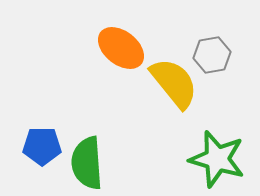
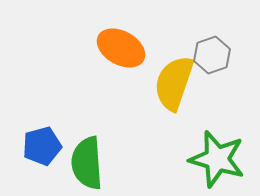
orange ellipse: rotated 9 degrees counterclockwise
gray hexagon: rotated 9 degrees counterclockwise
yellow semicircle: rotated 122 degrees counterclockwise
blue pentagon: rotated 15 degrees counterclockwise
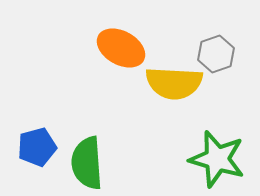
gray hexagon: moved 4 px right, 1 px up
yellow semicircle: rotated 106 degrees counterclockwise
blue pentagon: moved 5 px left, 1 px down
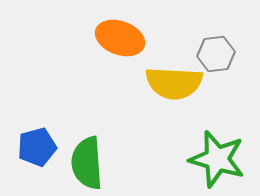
orange ellipse: moved 1 px left, 10 px up; rotated 9 degrees counterclockwise
gray hexagon: rotated 12 degrees clockwise
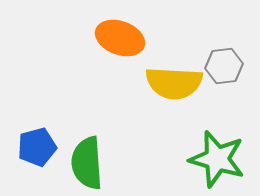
gray hexagon: moved 8 px right, 12 px down
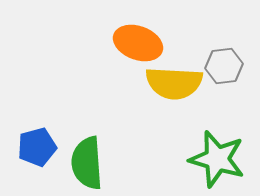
orange ellipse: moved 18 px right, 5 px down
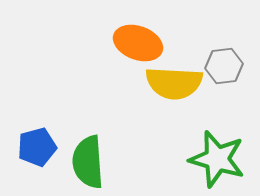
green semicircle: moved 1 px right, 1 px up
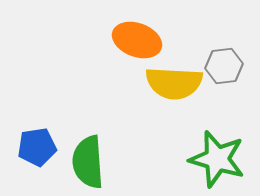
orange ellipse: moved 1 px left, 3 px up
blue pentagon: rotated 6 degrees clockwise
